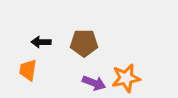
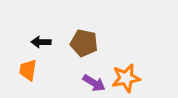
brown pentagon: rotated 12 degrees clockwise
purple arrow: rotated 10 degrees clockwise
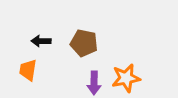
black arrow: moved 1 px up
purple arrow: rotated 60 degrees clockwise
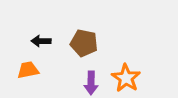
orange trapezoid: rotated 70 degrees clockwise
orange star: rotated 28 degrees counterclockwise
purple arrow: moved 3 px left
